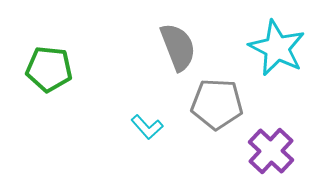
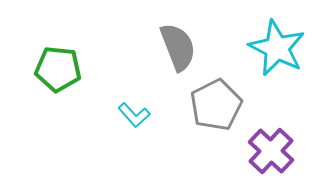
green pentagon: moved 9 px right
gray pentagon: moved 1 px left, 1 px down; rotated 30 degrees counterclockwise
cyan L-shape: moved 13 px left, 12 px up
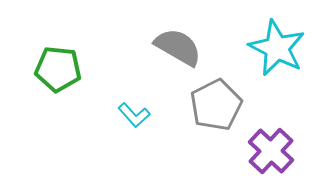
gray semicircle: rotated 39 degrees counterclockwise
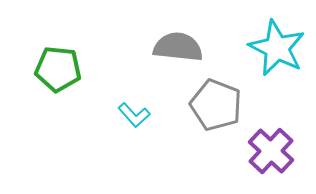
gray semicircle: rotated 24 degrees counterclockwise
gray pentagon: rotated 24 degrees counterclockwise
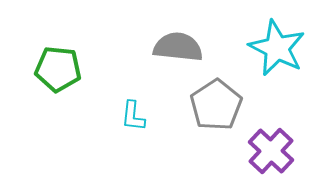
gray pentagon: rotated 18 degrees clockwise
cyan L-shape: moved 1 px left, 1 px down; rotated 48 degrees clockwise
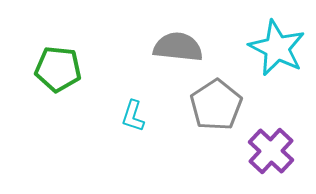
cyan L-shape: rotated 12 degrees clockwise
